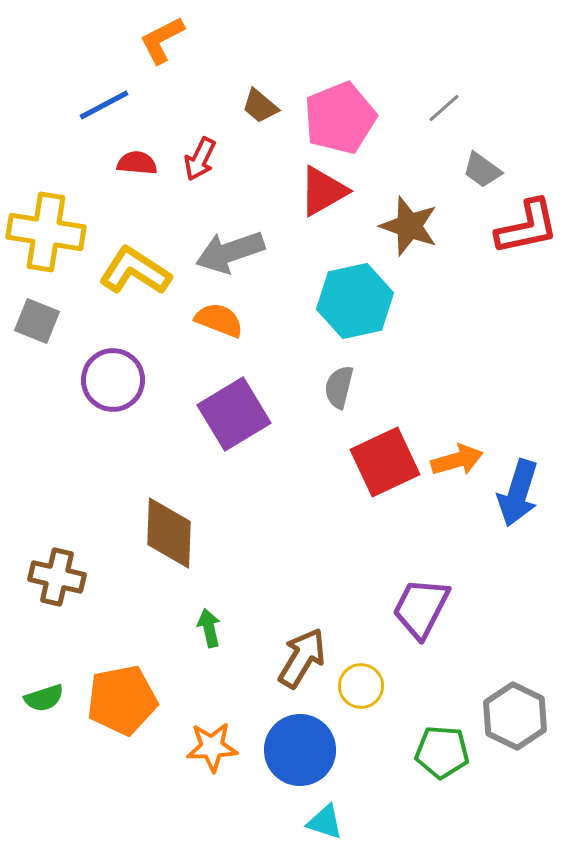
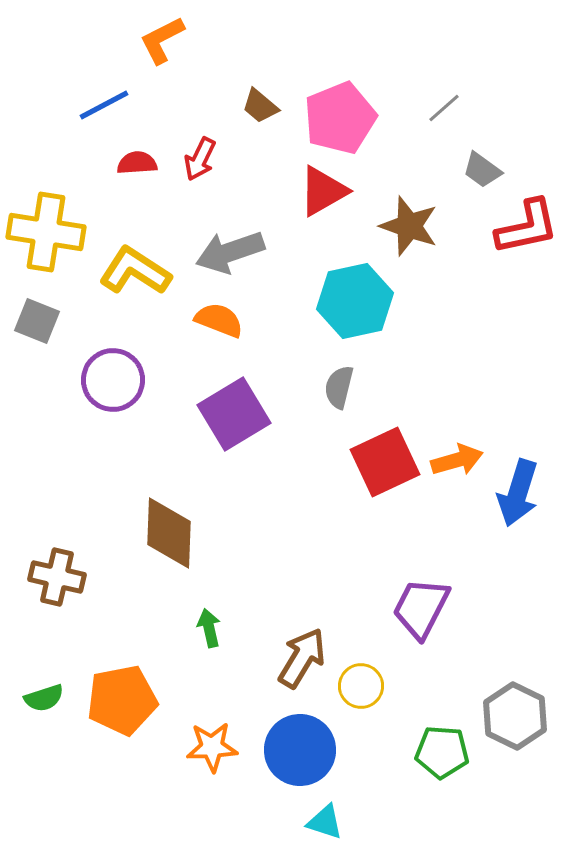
red semicircle: rotated 9 degrees counterclockwise
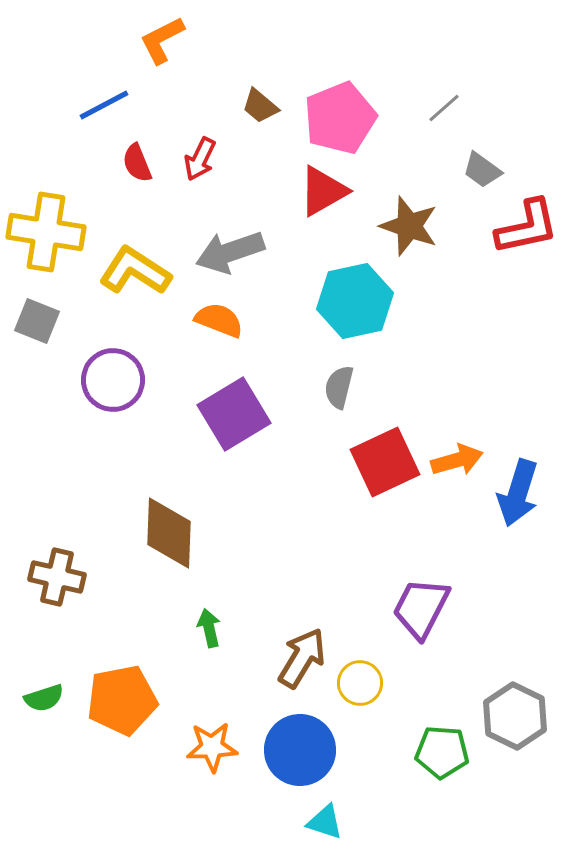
red semicircle: rotated 108 degrees counterclockwise
yellow circle: moved 1 px left, 3 px up
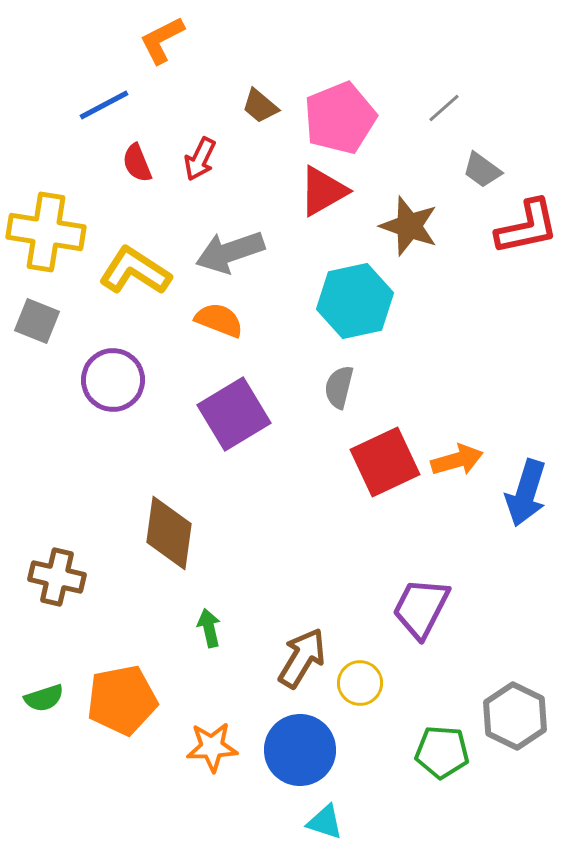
blue arrow: moved 8 px right
brown diamond: rotated 6 degrees clockwise
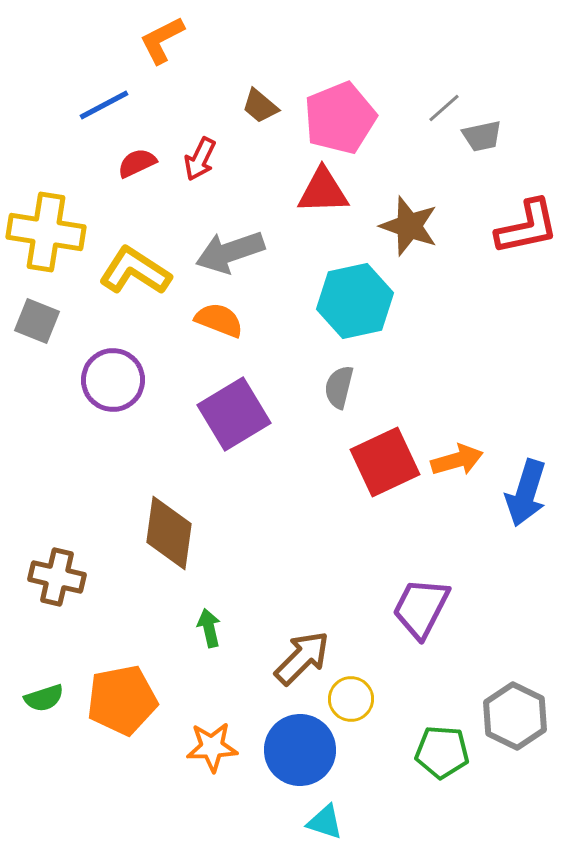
red semicircle: rotated 87 degrees clockwise
gray trapezoid: moved 34 px up; rotated 48 degrees counterclockwise
red triangle: rotated 28 degrees clockwise
brown arrow: rotated 14 degrees clockwise
yellow circle: moved 9 px left, 16 px down
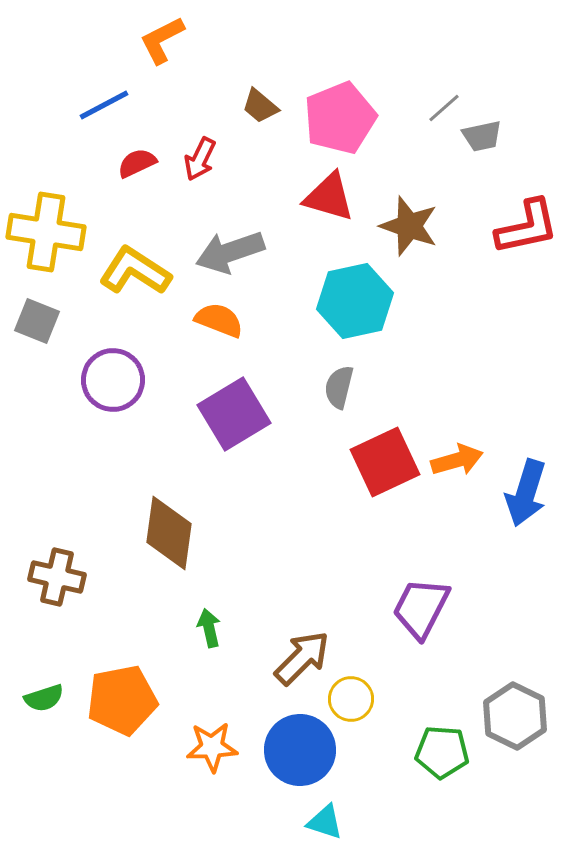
red triangle: moved 6 px right, 6 px down; rotated 18 degrees clockwise
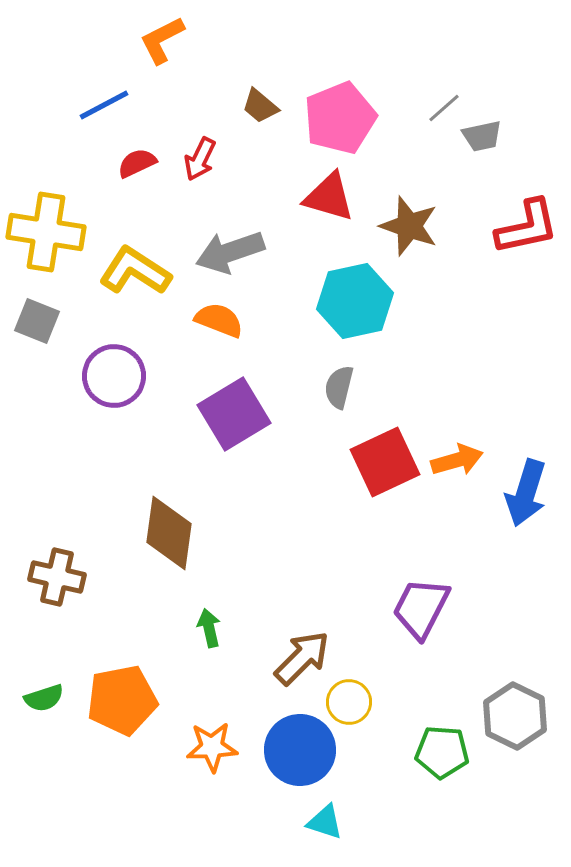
purple circle: moved 1 px right, 4 px up
yellow circle: moved 2 px left, 3 px down
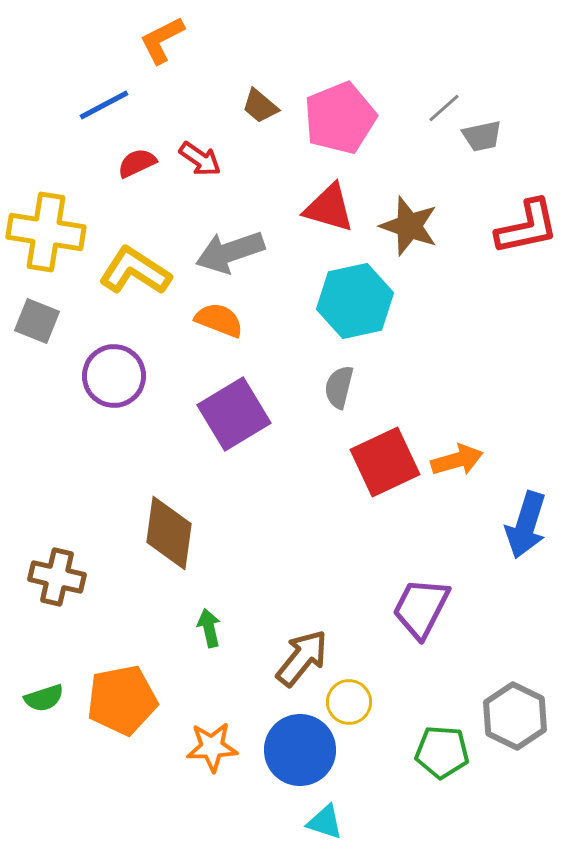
red arrow: rotated 81 degrees counterclockwise
red triangle: moved 11 px down
blue arrow: moved 32 px down
brown arrow: rotated 6 degrees counterclockwise
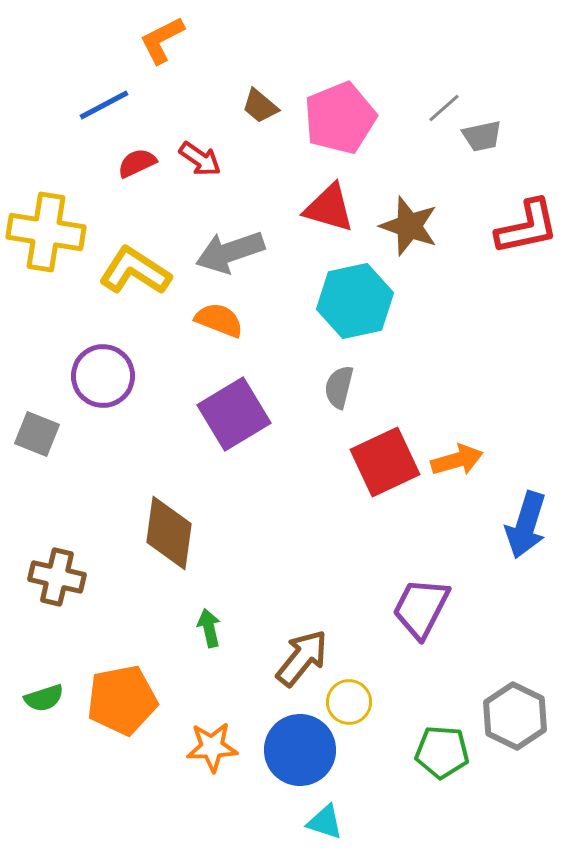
gray square: moved 113 px down
purple circle: moved 11 px left
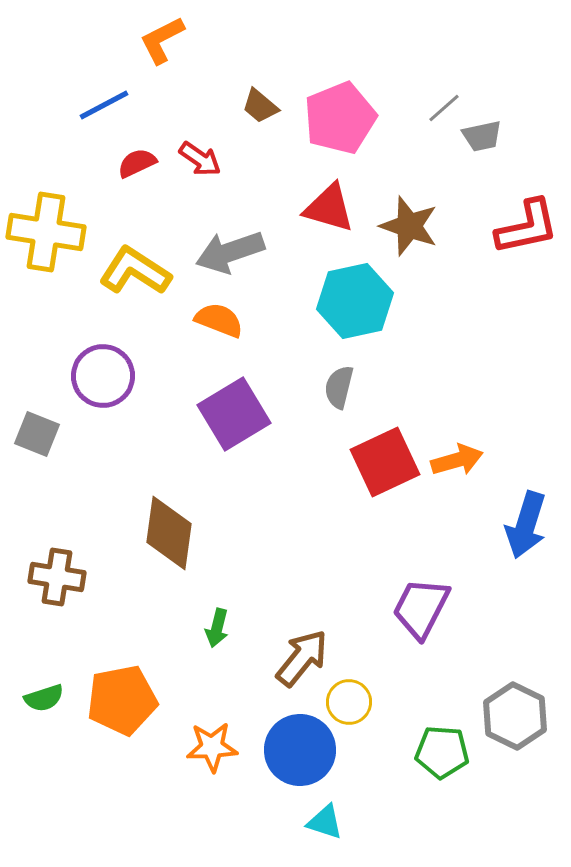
brown cross: rotated 4 degrees counterclockwise
green arrow: moved 8 px right; rotated 153 degrees counterclockwise
